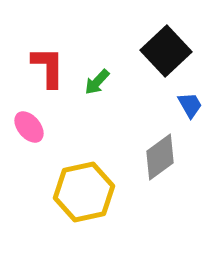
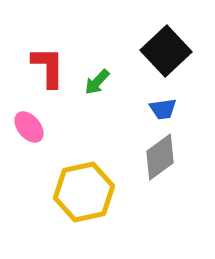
blue trapezoid: moved 27 px left, 4 px down; rotated 112 degrees clockwise
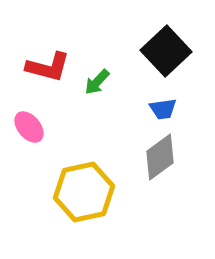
red L-shape: rotated 105 degrees clockwise
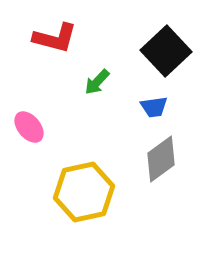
red L-shape: moved 7 px right, 29 px up
blue trapezoid: moved 9 px left, 2 px up
gray diamond: moved 1 px right, 2 px down
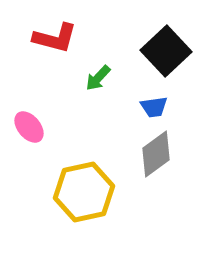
green arrow: moved 1 px right, 4 px up
gray diamond: moved 5 px left, 5 px up
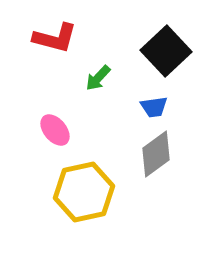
pink ellipse: moved 26 px right, 3 px down
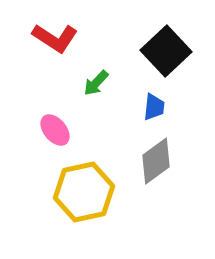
red L-shape: rotated 18 degrees clockwise
green arrow: moved 2 px left, 5 px down
blue trapezoid: rotated 76 degrees counterclockwise
gray diamond: moved 7 px down
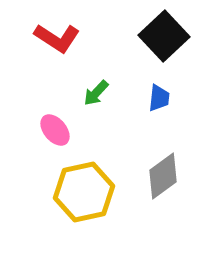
red L-shape: moved 2 px right
black square: moved 2 px left, 15 px up
green arrow: moved 10 px down
blue trapezoid: moved 5 px right, 9 px up
gray diamond: moved 7 px right, 15 px down
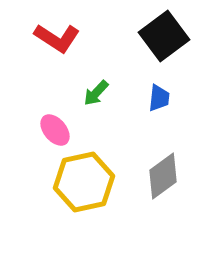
black square: rotated 6 degrees clockwise
yellow hexagon: moved 10 px up
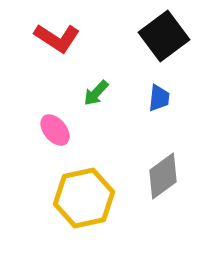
yellow hexagon: moved 16 px down
